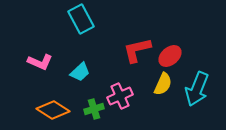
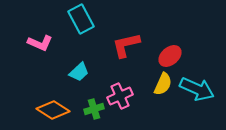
red L-shape: moved 11 px left, 5 px up
pink L-shape: moved 19 px up
cyan trapezoid: moved 1 px left
cyan arrow: rotated 88 degrees counterclockwise
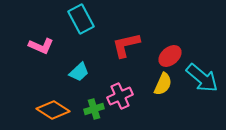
pink L-shape: moved 1 px right, 3 px down
cyan arrow: moved 5 px right, 11 px up; rotated 16 degrees clockwise
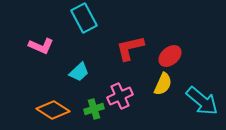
cyan rectangle: moved 3 px right, 1 px up
red L-shape: moved 4 px right, 3 px down
cyan arrow: moved 23 px down
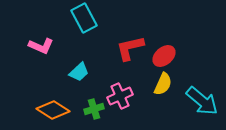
red ellipse: moved 6 px left
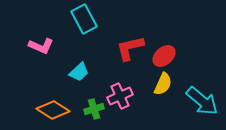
cyan rectangle: moved 1 px down
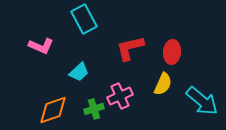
red ellipse: moved 8 px right, 4 px up; rotated 45 degrees counterclockwise
orange diamond: rotated 52 degrees counterclockwise
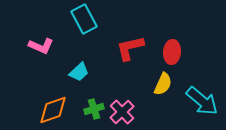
pink cross: moved 2 px right, 16 px down; rotated 20 degrees counterclockwise
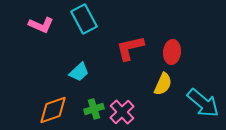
pink L-shape: moved 21 px up
cyan arrow: moved 1 px right, 2 px down
